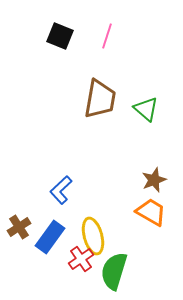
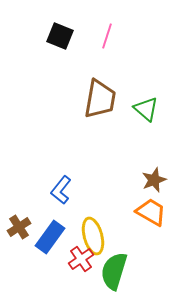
blue L-shape: rotated 8 degrees counterclockwise
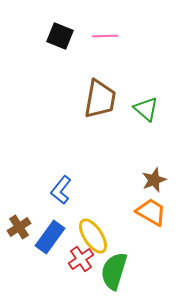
pink line: moved 2 px left; rotated 70 degrees clockwise
yellow ellipse: rotated 18 degrees counterclockwise
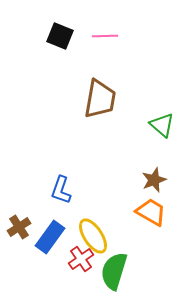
green triangle: moved 16 px right, 16 px down
blue L-shape: rotated 20 degrees counterclockwise
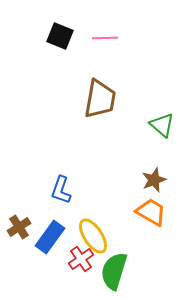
pink line: moved 2 px down
